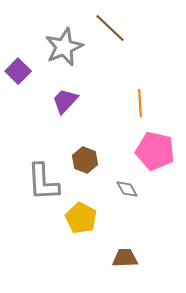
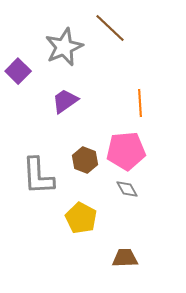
purple trapezoid: rotated 12 degrees clockwise
pink pentagon: moved 29 px left; rotated 18 degrees counterclockwise
gray L-shape: moved 5 px left, 6 px up
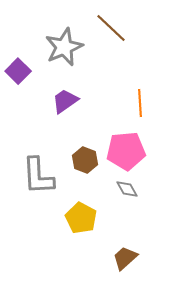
brown line: moved 1 px right
brown trapezoid: rotated 40 degrees counterclockwise
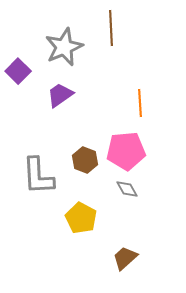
brown line: rotated 44 degrees clockwise
purple trapezoid: moved 5 px left, 6 px up
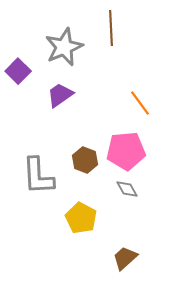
orange line: rotated 32 degrees counterclockwise
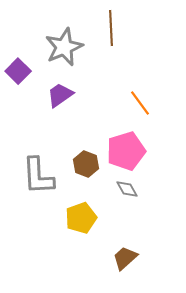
pink pentagon: rotated 12 degrees counterclockwise
brown hexagon: moved 1 px right, 4 px down
yellow pentagon: rotated 24 degrees clockwise
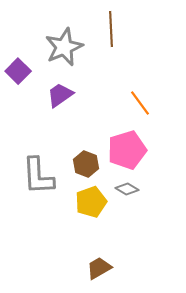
brown line: moved 1 px down
pink pentagon: moved 1 px right, 1 px up
gray diamond: rotated 30 degrees counterclockwise
yellow pentagon: moved 10 px right, 16 px up
brown trapezoid: moved 26 px left, 10 px down; rotated 12 degrees clockwise
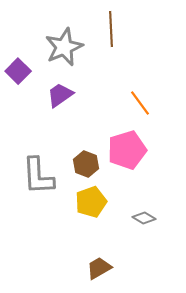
gray diamond: moved 17 px right, 29 px down
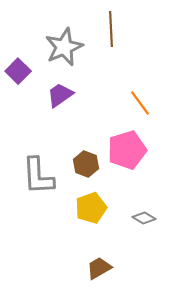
yellow pentagon: moved 6 px down
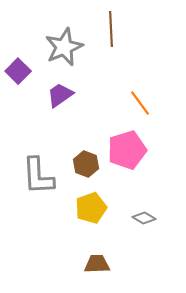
brown trapezoid: moved 2 px left, 4 px up; rotated 28 degrees clockwise
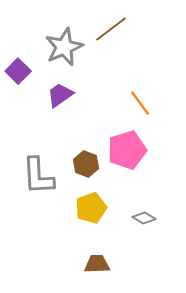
brown line: rotated 56 degrees clockwise
